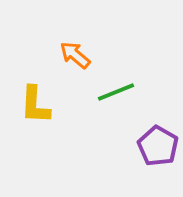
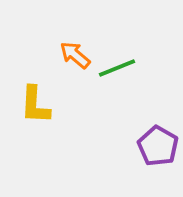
green line: moved 1 px right, 24 px up
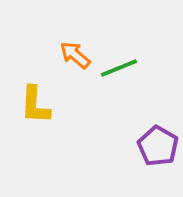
green line: moved 2 px right
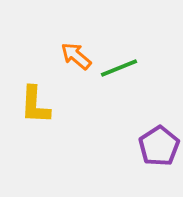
orange arrow: moved 1 px right, 1 px down
purple pentagon: moved 1 px right; rotated 9 degrees clockwise
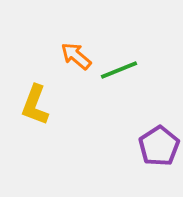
green line: moved 2 px down
yellow L-shape: rotated 18 degrees clockwise
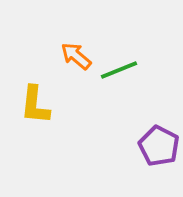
yellow L-shape: rotated 15 degrees counterclockwise
purple pentagon: rotated 12 degrees counterclockwise
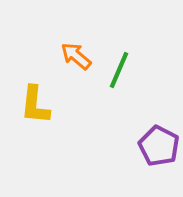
green line: rotated 45 degrees counterclockwise
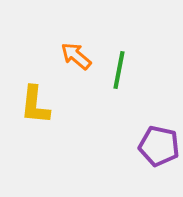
green line: rotated 12 degrees counterclockwise
purple pentagon: rotated 15 degrees counterclockwise
